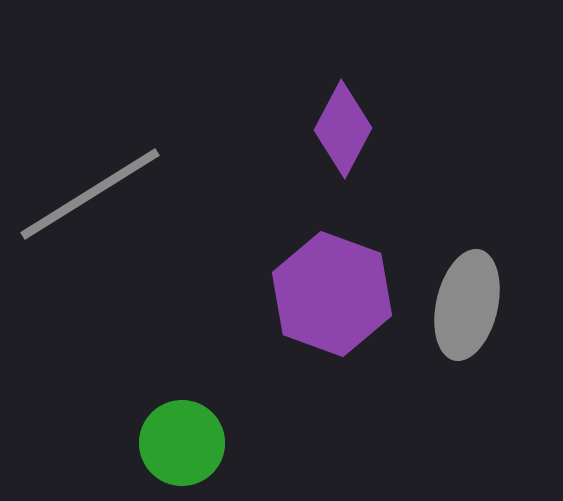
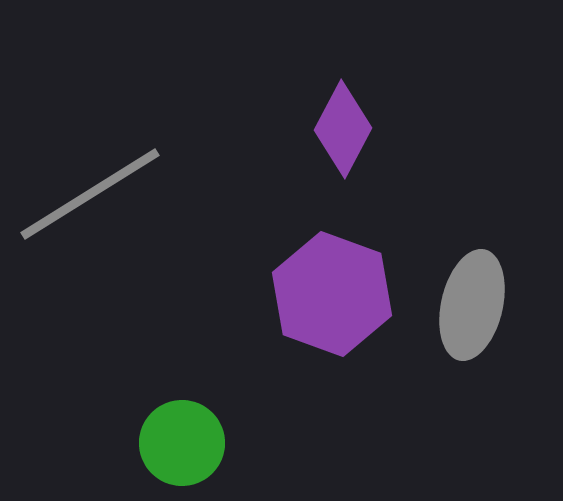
gray ellipse: moved 5 px right
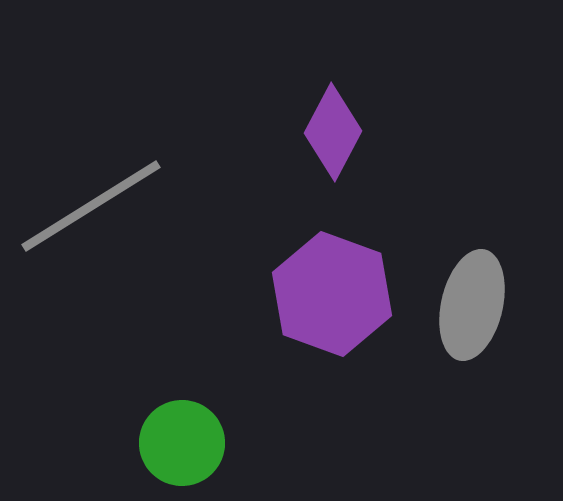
purple diamond: moved 10 px left, 3 px down
gray line: moved 1 px right, 12 px down
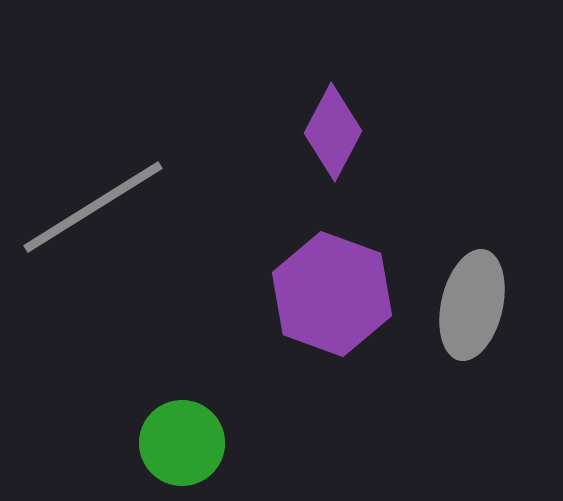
gray line: moved 2 px right, 1 px down
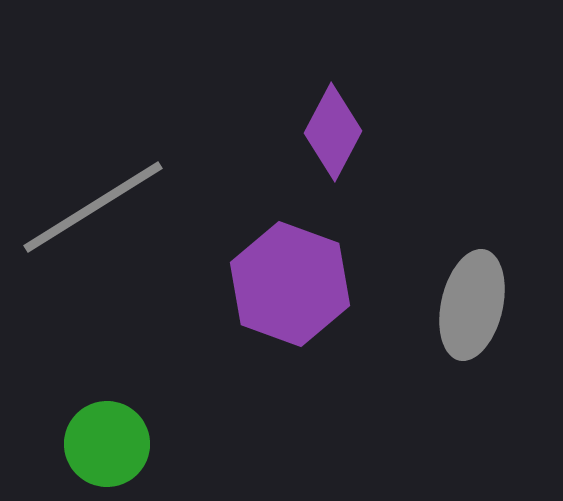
purple hexagon: moved 42 px left, 10 px up
green circle: moved 75 px left, 1 px down
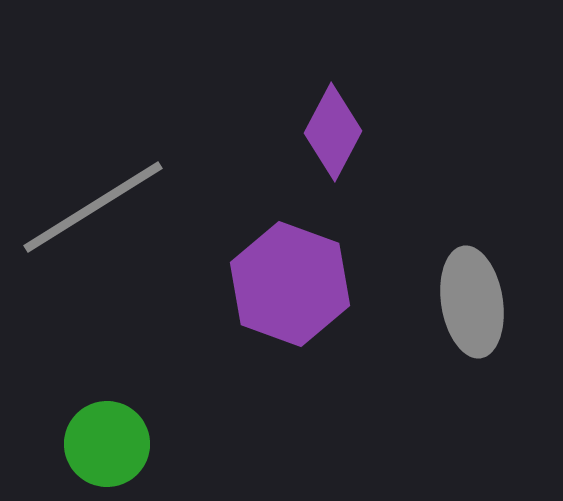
gray ellipse: moved 3 px up; rotated 22 degrees counterclockwise
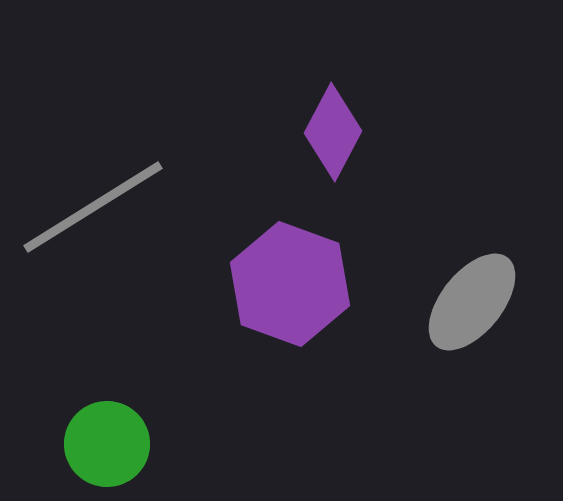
gray ellipse: rotated 48 degrees clockwise
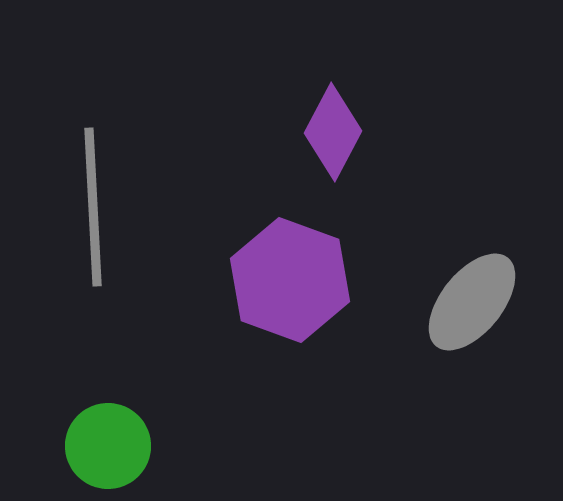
gray line: rotated 61 degrees counterclockwise
purple hexagon: moved 4 px up
green circle: moved 1 px right, 2 px down
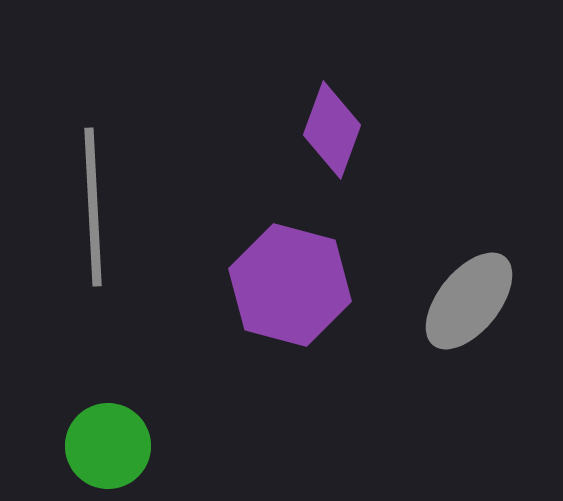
purple diamond: moved 1 px left, 2 px up; rotated 8 degrees counterclockwise
purple hexagon: moved 5 px down; rotated 5 degrees counterclockwise
gray ellipse: moved 3 px left, 1 px up
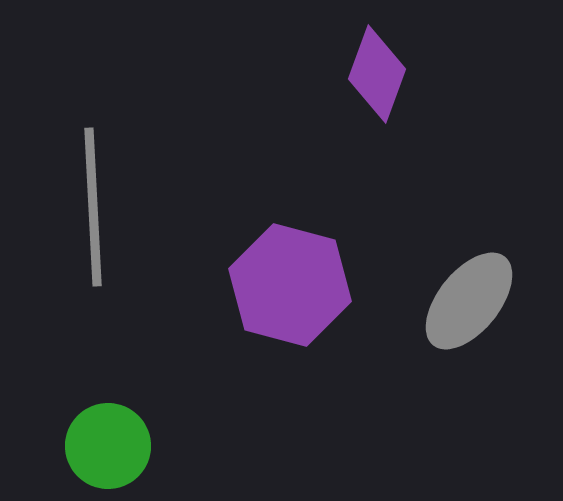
purple diamond: moved 45 px right, 56 px up
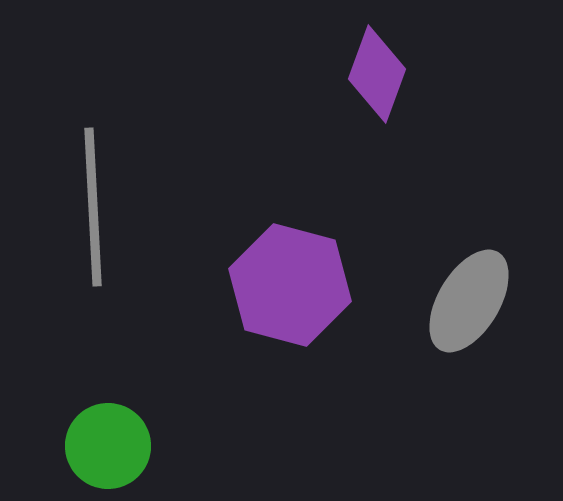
gray ellipse: rotated 8 degrees counterclockwise
